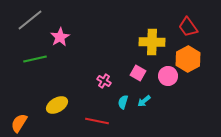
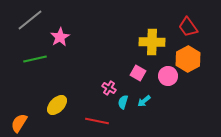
pink cross: moved 5 px right, 7 px down
yellow ellipse: rotated 15 degrees counterclockwise
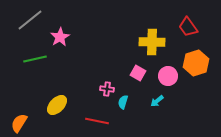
orange hexagon: moved 8 px right, 4 px down; rotated 10 degrees clockwise
pink cross: moved 2 px left, 1 px down; rotated 24 degrees counterclockwise
cyan arrow: moved 13 px right
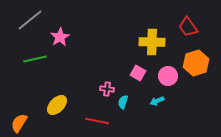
cyan arrow: rotated 16 degrees clockwise
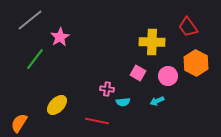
green line: rotated 40 degrees counterclockwise
orange hexagon: rotated 15 degrees counterclockwise
cyan semicircle: rotated 112 degrees counterclockwise
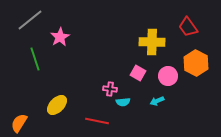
green line: rotated 55 degrees counterclockwise
pink cross: moved 3 px right
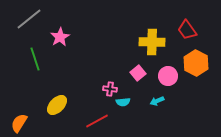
gray line: moved 1 px left, 1 px up
red trapezoid: moved 1 px left, 3 px down
pink square: rotated 21 degrees clockwise
red line: rotated 40 degrees counterclockwise
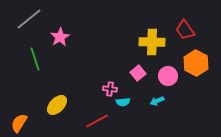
red trapezoid: moved 2 px left
